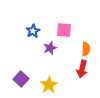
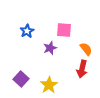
blue star: moved 6 px left
orange semicircle: rotated 40 degrees counterclockwise
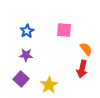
purple star: moved 24 px left, 7 px down; rotated 24 degrees clockwise
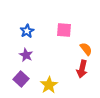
purple star: rotated 24 degrees clockwise
